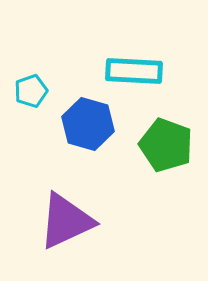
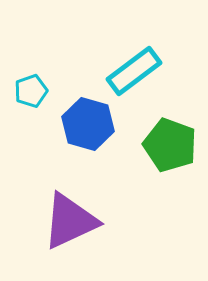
cyan rectangle: rotated 40 degrees counterclockwise
green pentagon: moved 4 px right
purple triangle: moved 4 px right
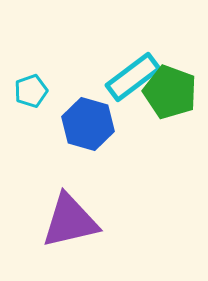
cyan rectangle: moved 1 px left, 6 px down
green pentagon: moved 53 px up
purple triangle: rotated 12 degrees clockwise
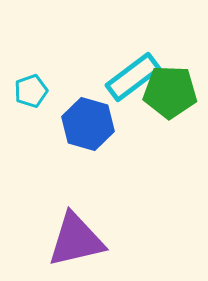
green pentagon: rotated 18 degrees counterclockwise
purple triangle: moved 6 px right, 19 px down
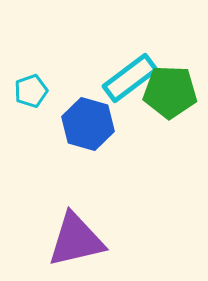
cyan rectangle: moved 3 px left, 1 px down
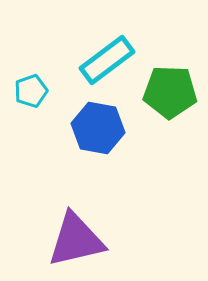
cyan rectangle: moved 23 px left, 18 px up
blue hexagon: moved 10 px right, 4 px down; rotated 6 degrees counterclockwise
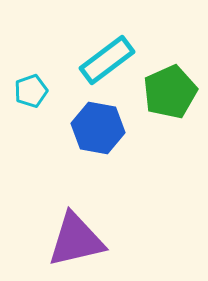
green pentagon: rotated 26 degrees counterclockwise
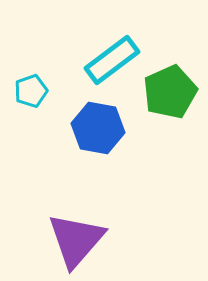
cyan rectangle: moved 5 px right
purple triangle: rotated 36 degrees counterclockwise
